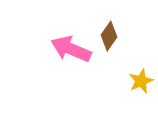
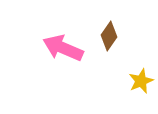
pink arrow: moved 8 px left, 1 px up
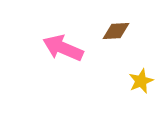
brown diamond: moved 7 px right, 5 px up; rotated 52 degrees clockwise
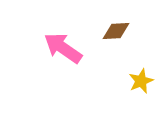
pink arrow: rotated 12 degrees clockwise
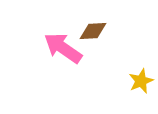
brown diamond: moved 23 px left
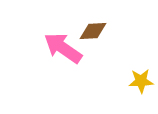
yellow star: rotated 20 degrees clockwise
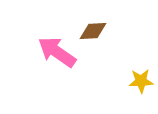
pink arrow: moved 6 px left, 4 px down
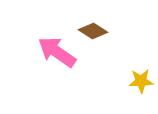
brown diamond: rotated 36 degrees clockwise
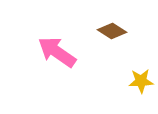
brown diamond: moved 19 px right
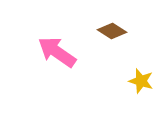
yellow star: rotated 20 degrees clockwise
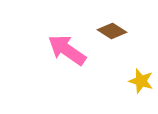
pink arrow: moved 10 px right, 2 px up
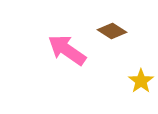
yellow star: rotated 20 degrees clockwise
